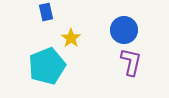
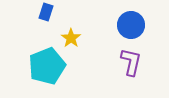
blue rectangle: rotated 30 degrees clockwise
blue circle: moved 7 px right, 5 px up
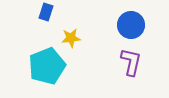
yellow star: rotated 30 degrees clockwise
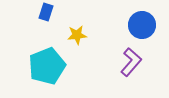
blue circle: moved 11 px right
yellow star: moved 6 px right, 3 px up
purple L-shape: rotated 28 degrees clockwise
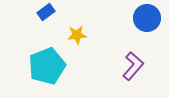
blue rectangle: rotated 36 degrees clockwise
blue circle: moved 5 px right, 7 px up
purple L-shape: moved 2 px right, 4 px down
